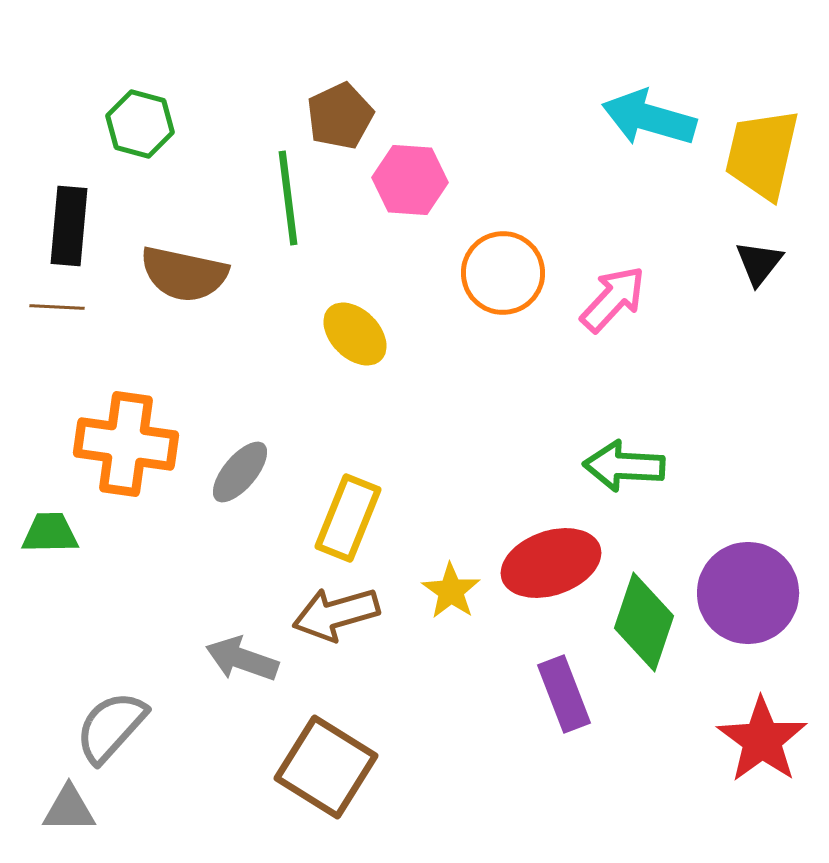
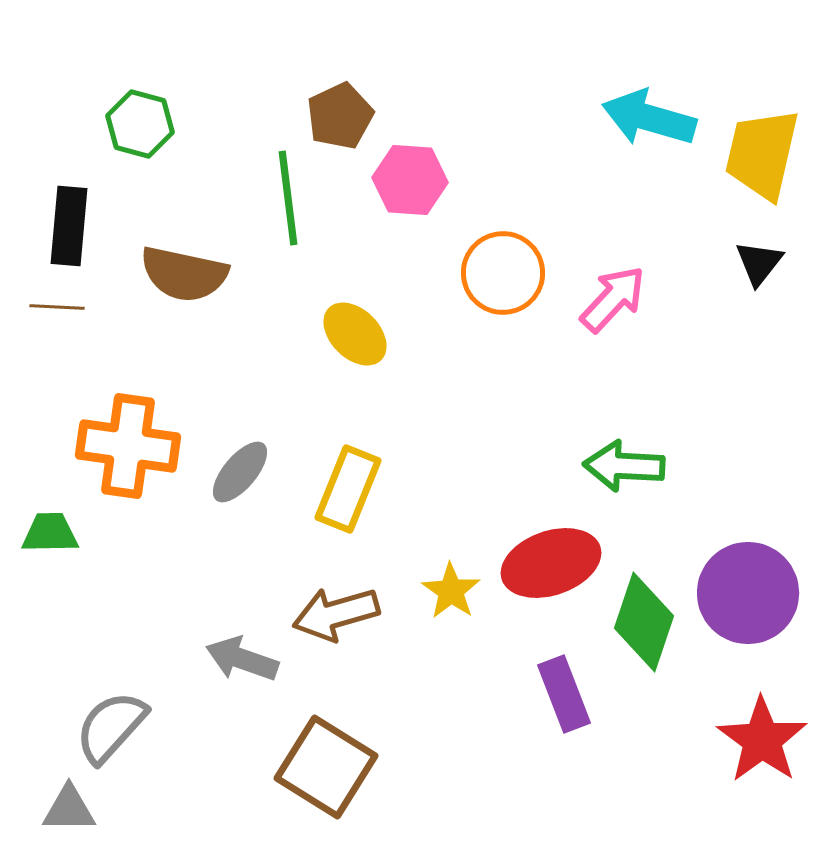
orange cross: moved 2 px right, 2 px down
yellow rectangle: moved 29 px up
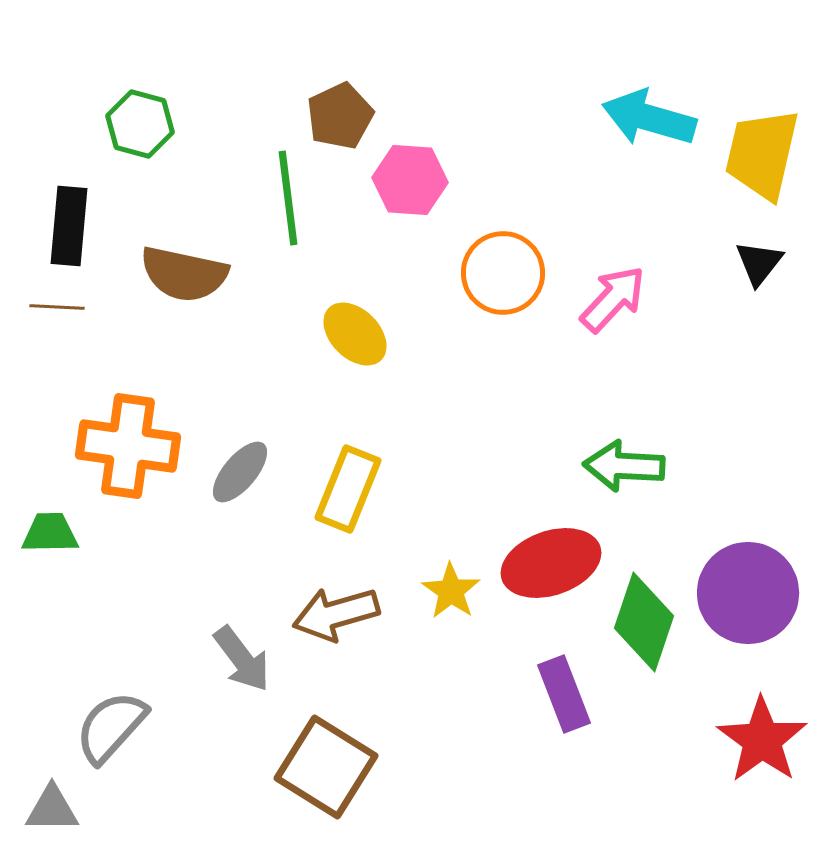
gray arrow: rotated 146 degrees counterclockwise
gray triangle: moved 17 px left
